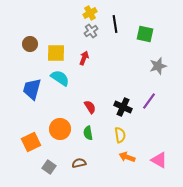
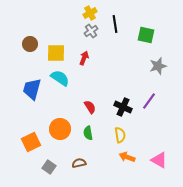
green square: moved 1 px right, 1 px down
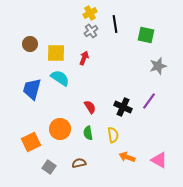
yellow semicircle: moved 7 px left
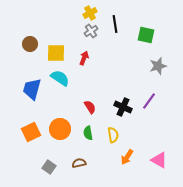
orange square: moved 10 px up
orange arrow: rotated 77 degrees counterclockwise
